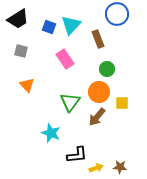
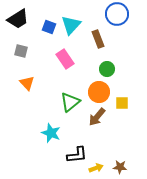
orange triangle: moved 2 px up
green triangle: rotated 15 degrees clockwise
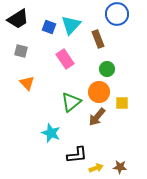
green triangle: moved 1 px right
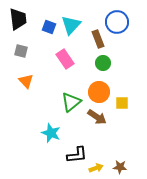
blue circle: moved 8 px down
black trapezoid: rotated 65 degrees counterclockwise
green circle: moved 4 px left, 6 px up
orange triangle: moved 1 px left, 2 px up
brown arrow: rotated 96 degrees counterclockwise
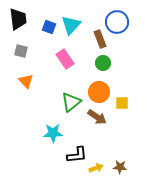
brown rectangle: moved 2 px right
cyan star: moved 2 px right; rotated 24 degrees counterclockwise
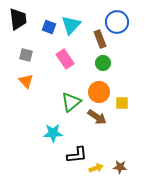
gray square: moved 5 px right, 4 px down
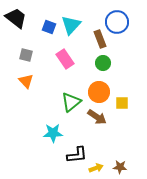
black trapezoid: moved 2 px left, 1 px up; rotated 45 degrees counterclockwise
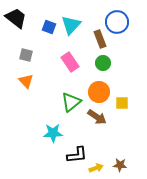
pink rectangle: moved 5 px right, 3 px down
brown star: moved 2 px up
